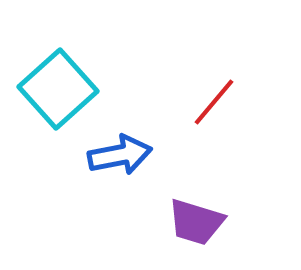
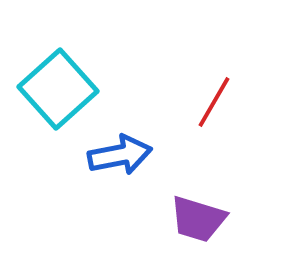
red line: rotated 10 degrees counterclockwise
purple trapezoid: moved 2 px right, 3 px up
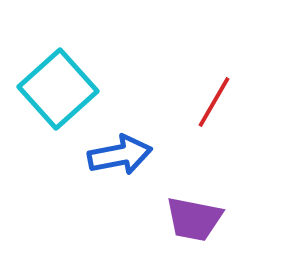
purple trapezoid: moved 4 px left; rotated 6 degrees counterclockwise
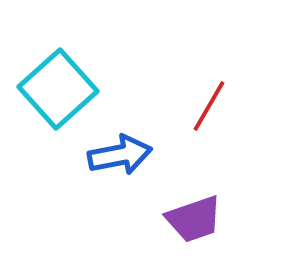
red line: moved 5 px left, 4 px down
purple trapezoid: rotated 30 degrees counterclockwise
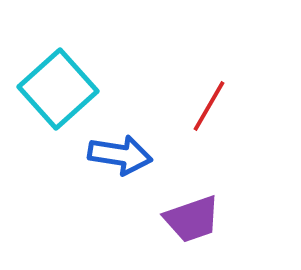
blue arrow: rotated 20 degrees clockwise
purple trapezoid: moved 2 px left
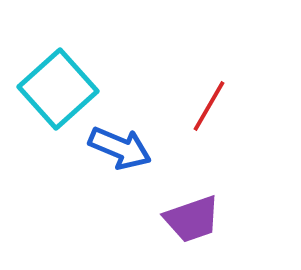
blue arrow: moved 7 px up; rotated 14 degrees clockwise
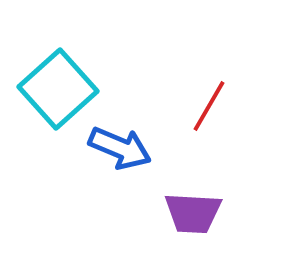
purple trapezoid: moved 1 px right, 6 px up; rotated 22 degrees clockwise
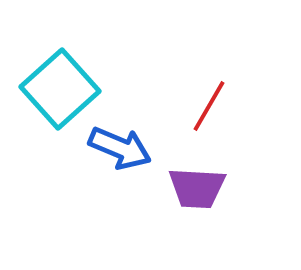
cyan square: moved 2 px right
purple trapezoid: moved 4 px right, 25 px up
